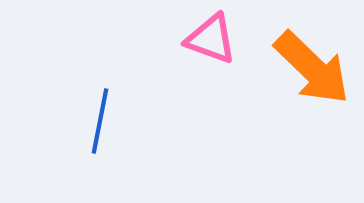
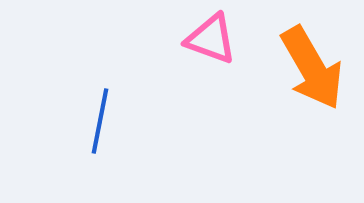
orange arrow: rotated 16 degrees clockwise
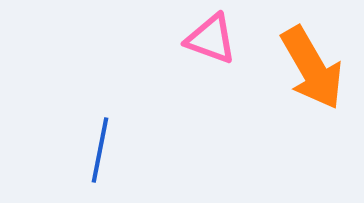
blue line: moved 29 px down
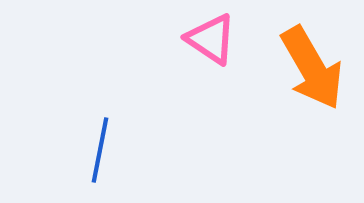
pink triangle: rotated 14 degrees clockwise
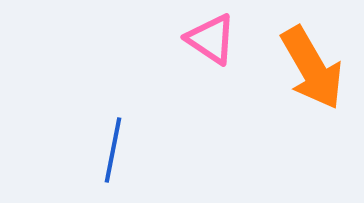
blue line: moved 13 px right
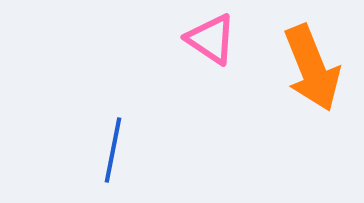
orange arrow: rotated 8 degrees clockwise
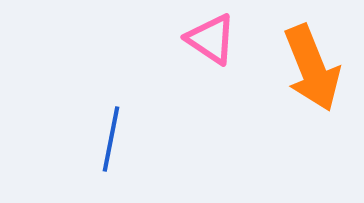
blue line: moved 2 px left, 11 px up
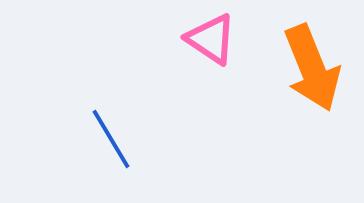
blue line: rotated 42 degrees counterclockwise
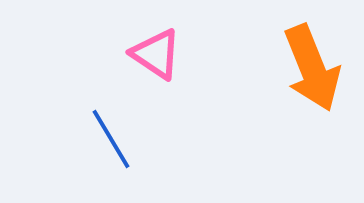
pink triangle: moved 55 px left, 15 px down
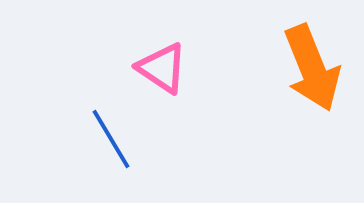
pink triangle: moved 6 px right, 14 px down
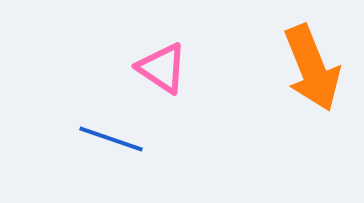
blue line: rotated 40 degrees counterclockwise
